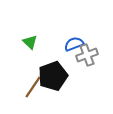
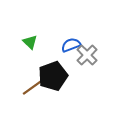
blue semicircle: moved 3 px left, 1 px down
gray cross: rotated 25 degrees counterclockwise
brown line: rotated 20 degrees clockwise
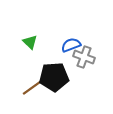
gray cross: moved 3 px left, 2 px down; rotated 25 degrees counterclockwise
black pentagon: moved 1 px right, 1 px down; rotated 16 degrees clockwise
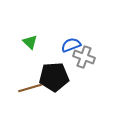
brown line: moved 3 px left, 1 px down; rotated 20 degrees clockwise
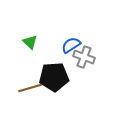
blue semicircle: rotated 12 degrees counterclockwise
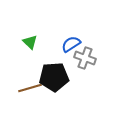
blue semicircle: moved 1 px up
gray cross: moved 1 px right, 1 px down
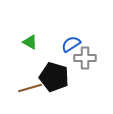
green triangle: rotated 14 degrees counterclockwise
gray cross: rotated 20 degrees counterclockwise
black pentagon: rotated 20 degrees clockwise
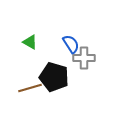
blue semicircle: rotated 90 degrees clockwise
gray cross: moved 1 px left
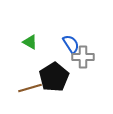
gray cross: moved 1 px left, 1 px up
black pentagon: rotated 24 degrees clockwise
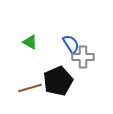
black pentagon: moved 4 px right, 4 px down; rotated 8 degrees clockwise
